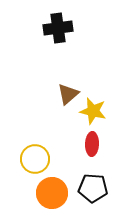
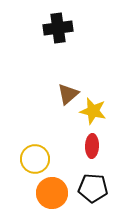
red ellipse: moved 2 px down
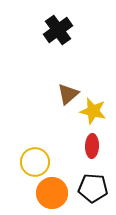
black cross: moved 2 px down; rotated 28 degrees counterclockwise
yellow circle: moved 3 px down
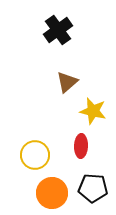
brown triangle: moved 1 px left, 12 px up
red ellipse: moved 11 px left
yellow circle: moved 7 px up
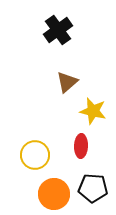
orange circle: moved 2 px right, 1 px down
